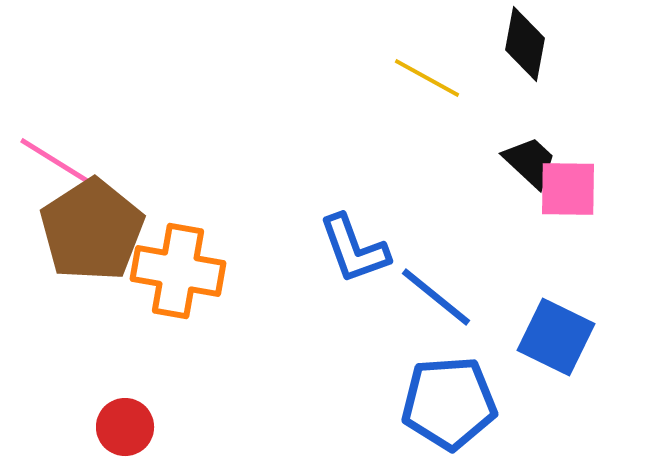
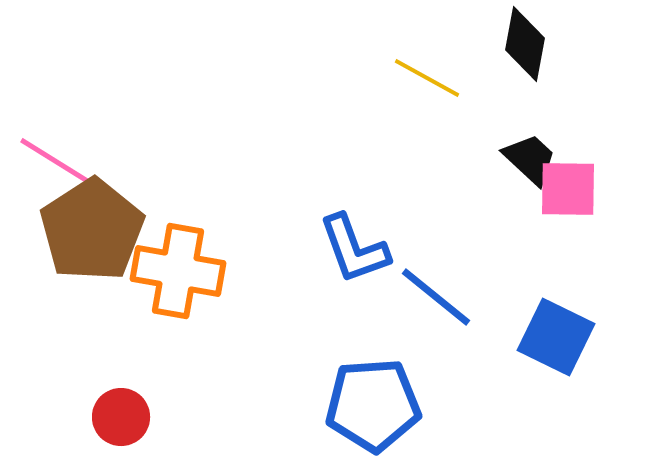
black trapezoid: moved 3 px up
blue pentagon: moved 76 px left, 2 px down
red circle: moved 4 px left, 10 px up
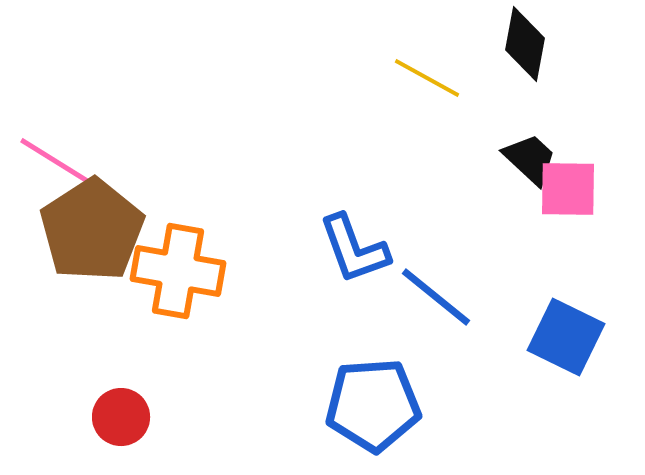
blue square: moved 10 px right
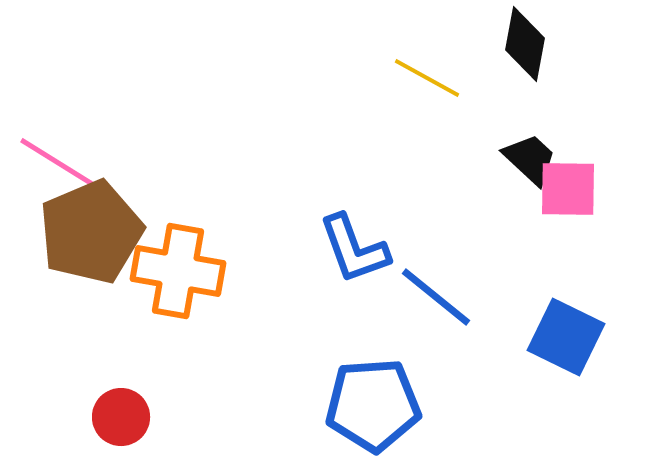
brown pentagon: moved 1 px left, 2 px down; rotated 10 degrees clockwise
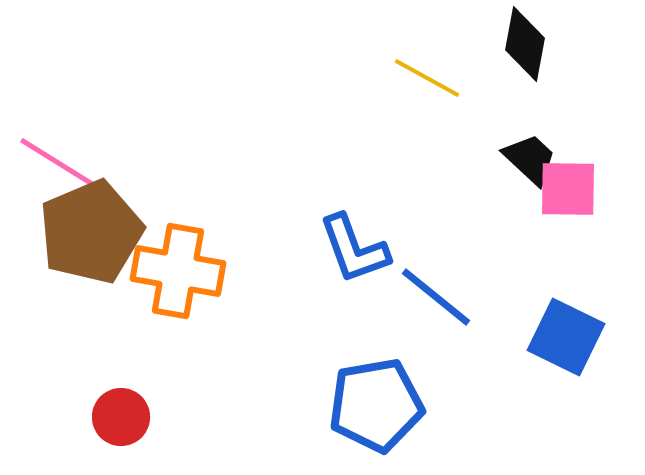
blue pentagon: moved 3 px right; rotated 6 degrees counterclockwise
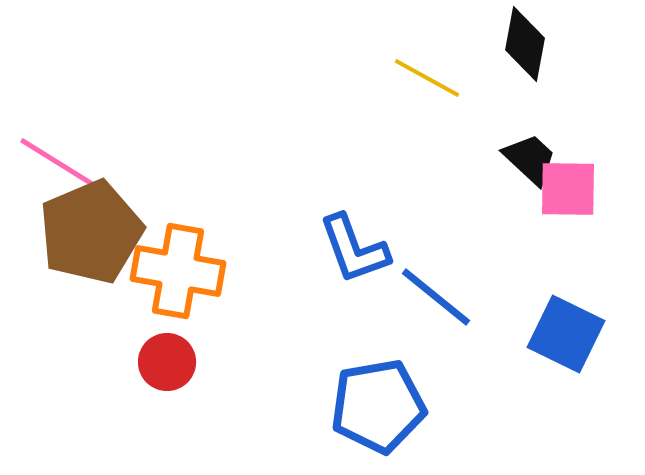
blue square: moved 3 px up
blue pentagon: moved 2 px right, 1 px down
red circle: moved 46 px right, 55 px up
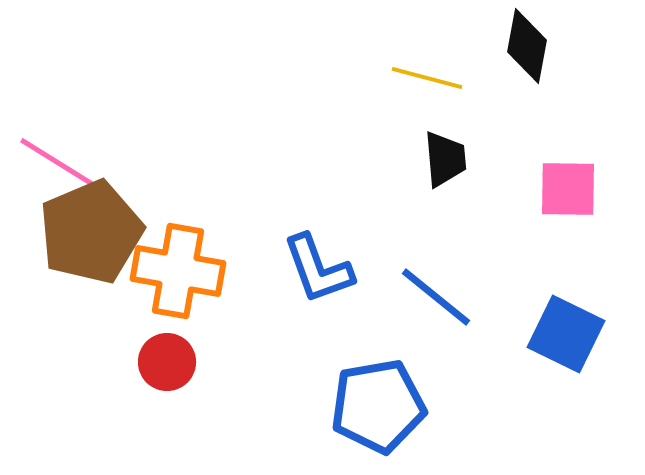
black diamond: moved 2 px right, 2 px down
yellow line: rotated 14 degrees counterclockwise
black trapezoid: moved 85 px left; rotated 42 degrees clockwise
blue L-shape: moved 36 px left, 20 px down
